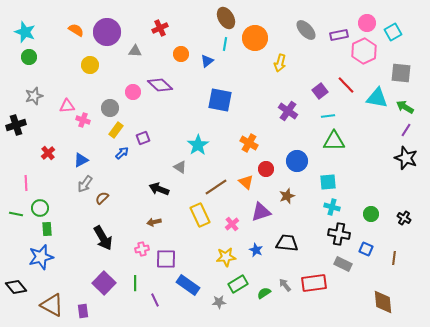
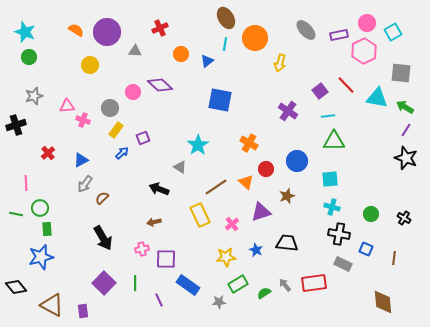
cyan square at (328, 182): moved 2 px right, 3 px up
purple line at (155, 300): moved 4 px right
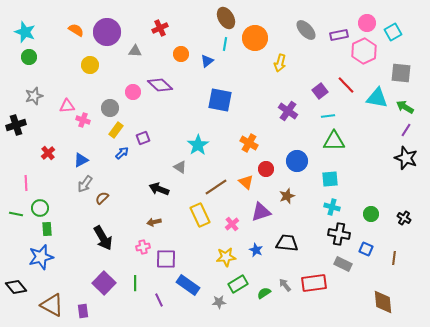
pink cross at (142, 249): moved 1 px right, 2 px up
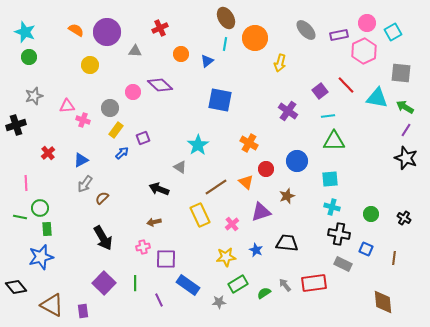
green line at (16, 214): moved 4 px right, 3 px down
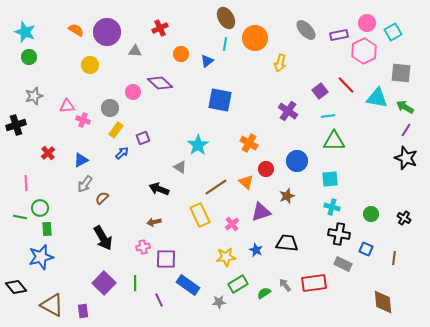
purple diamond at (160, 85): moved 2 px up
